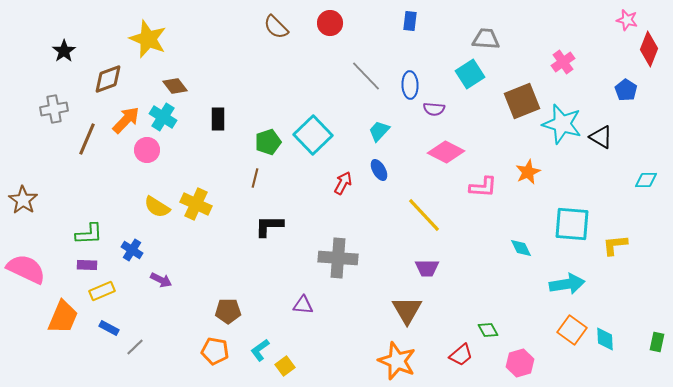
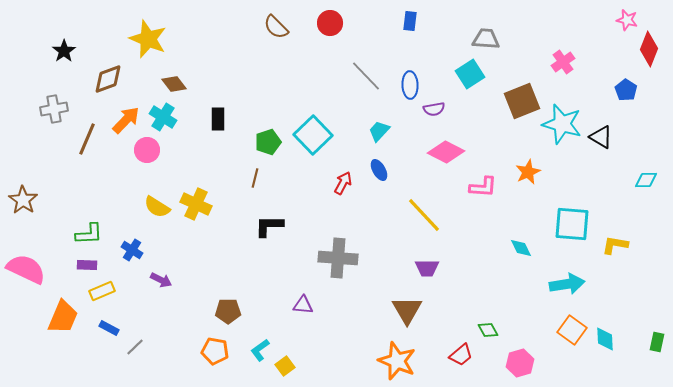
brown diamond at (175, 86): moved 1 px left, 2 px up
purple semicircle at (434, 109): rotated 15 degrees counterclockwise
yellow L-shape at (615, 245): rotated 16 degrees clockwise
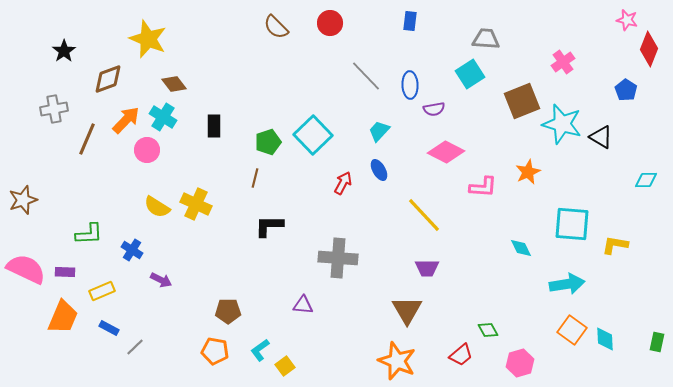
black rectangle at (218, 119): moved 4 px left, 7 px down
brown star at (23, 200): rotated 20 degrees clockwise
purple rectangle at (87, 265): moved 22 px left, 7 px down
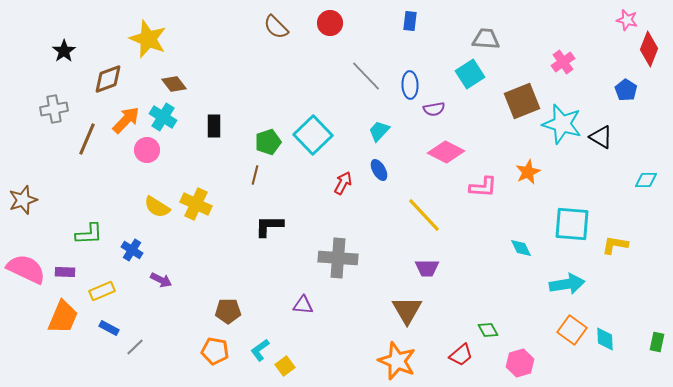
brown line at (255, 178): moved 3 px up
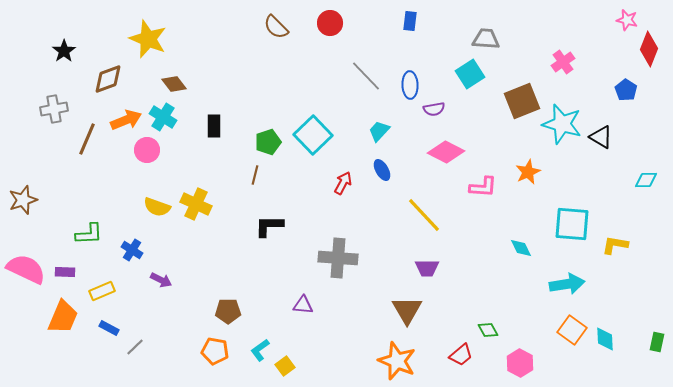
orange arrow at (126, 120): rotated 24 degrees clockwise
blue ellipse at (379, 170): moved 3 px right
yellow semicircle at (157, 207): rotated 12 degrees counterclockwise
pink hexagon at (520, 363): rotated 16 degrees counterclockwise
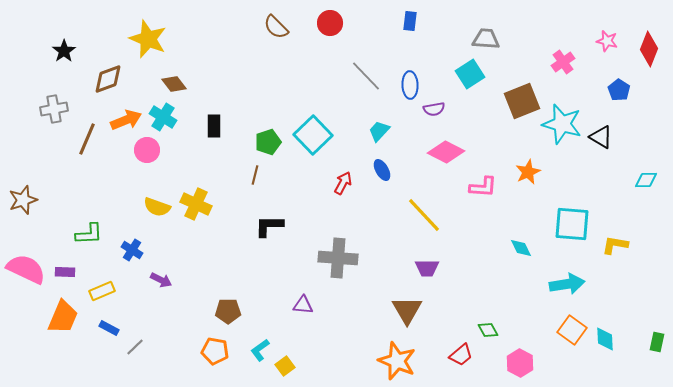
pink star at (627, 20): moved 20 px left, 21 px down
blue pentagon at (626, 90): moved 7 px left
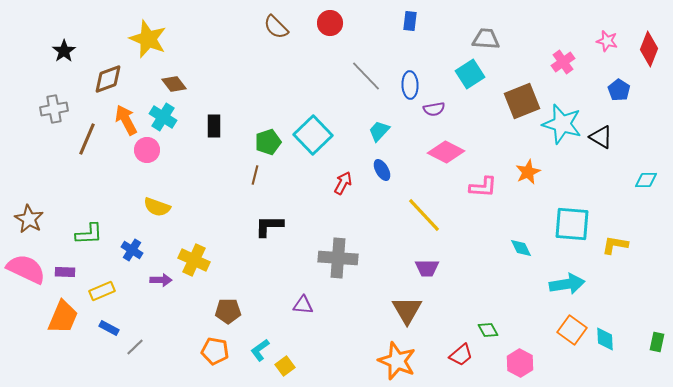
orange arrow at (126, 120): rotated 96 degrees counterclockwise
brown star at (23, 200): moved 6 px right, 19 px down; rotated 24 degrees counterclockwise
yellow cross at (196, 204): moved 2 px left, 56 px down
purple arrow at (161, 280): rotated 25 degrees counterclockwise
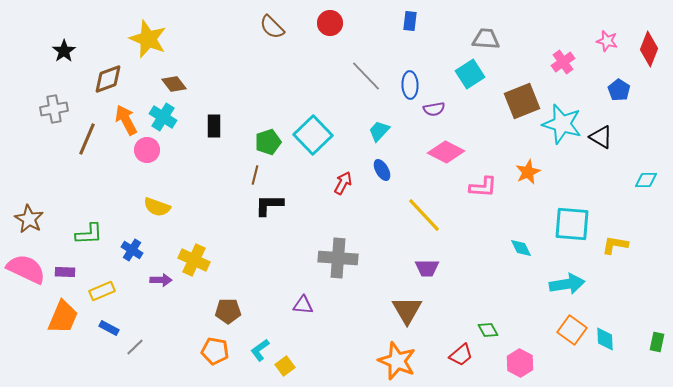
brown semicircle at (276, 27): moved 4 px left
black L-shape at (269, 226): moved 21 px up
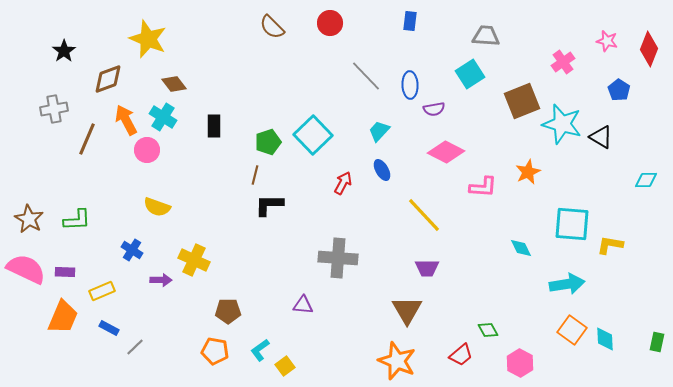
gray trapezoid at (486, 39): moved 3 px up
green L-shape at (89, 234): moved 12 px left, 14 px up
yellow L-shape at (615, 245): moved 5 px left
